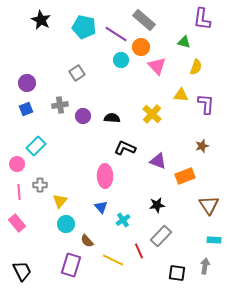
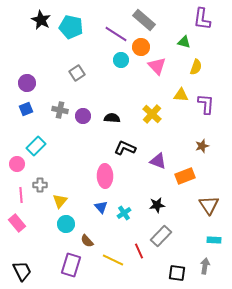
cyan pentagon at (84, 27): moved 13 px left
gray cross at (60, 105): moved 5 px down; rotated 21 degrees clockwise
pink line at (19, 192): moved 2 px right, 3 px down
cyan cross at (123, 220): moved 1 px right, 7 px up
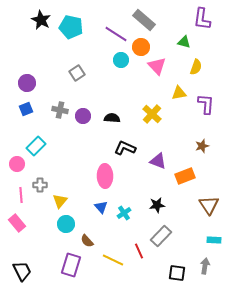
yellow triangle at (181, 95): moved 2 px left, 2 px up; rotated 14 degrees counterclockwise
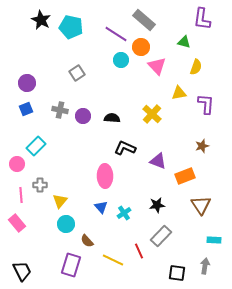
brown triangle at (209, 205): moved 8 px left
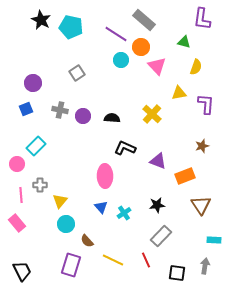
purple circle at (27, 83): moved 6 px right
red line at (139, 251): moved 7 px right, 9 px down
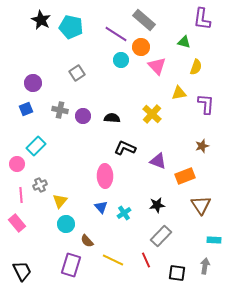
gray cross at (40, 185): rotated 24 degrees counterclockwise
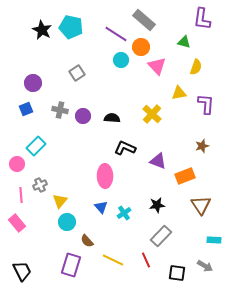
black star at (41, 20): moved 1 px right, 10 px down
cyan circle at (66, 224): moved 1 px right, 2 px up
gray arrow at (205, 266): rotated 112 degrees clockwise
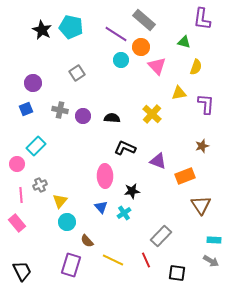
black star at (157, 205): moved 25 px left, 14 px up
gray arrow at (205, 266): moved 6 px right, 5 px up
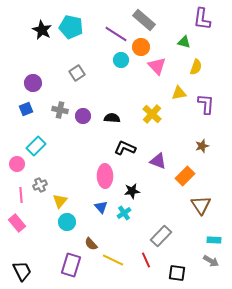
orange rectangle at (185, 176): rotated 24 degrees counterclockwise
brown semicircle at (87, 241): moved 4 px right, 3 px down
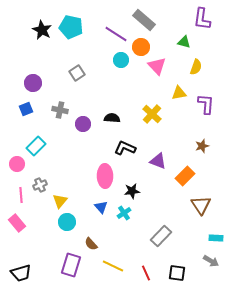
purple circle at (83, 116): moved 8 px down
cyan rectangle at (214, 240): moved 2 px right, 2 px up
yellow line at (113, 260): moved 6 px down
red line at (146, 260): moved 13 px down
black trapezoid at (22, 271): moved 1 px left, 2 px down; rotated 100 degrees clockwise
